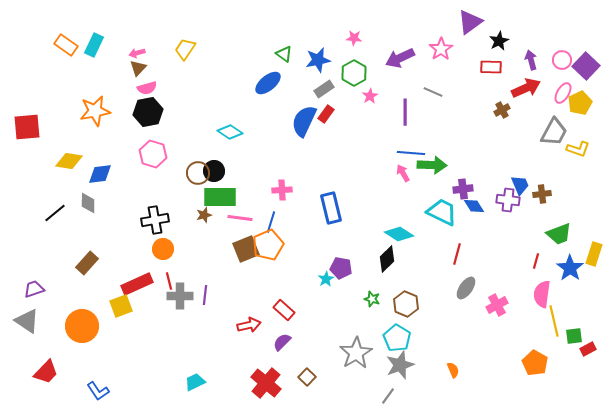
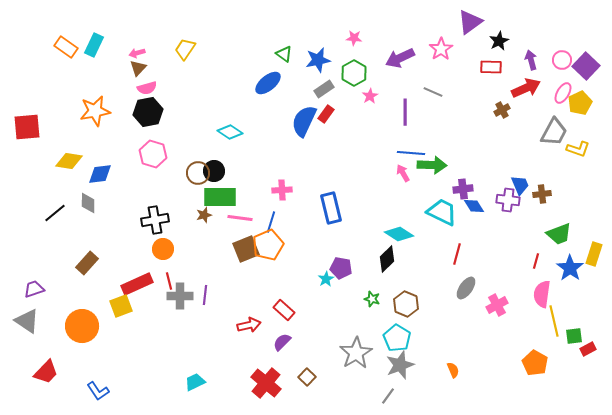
orange rectangle at (66, 45): moved 2 px down
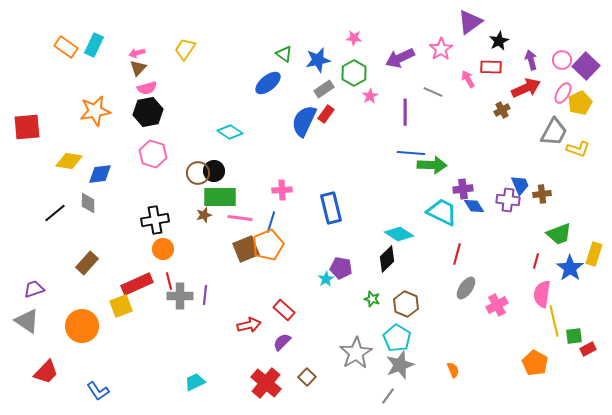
pink arrow at (403, 173): moved 65 px right, 94 px up
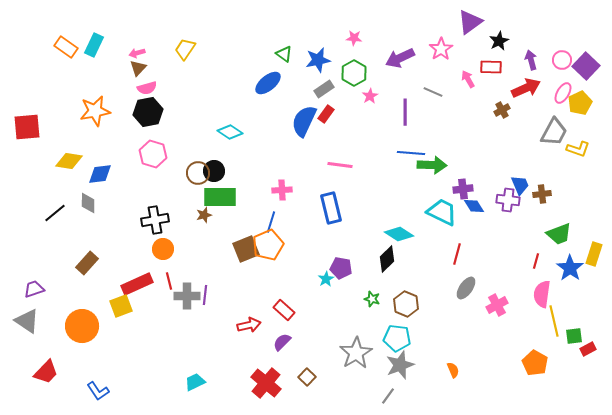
pink line at (240, 218): moved 100 px right, 53 px up
gray cross at (180, 296): moved 7 px right
cyan pentagon at (397, 338): rotated 24 degrees counterclockwise
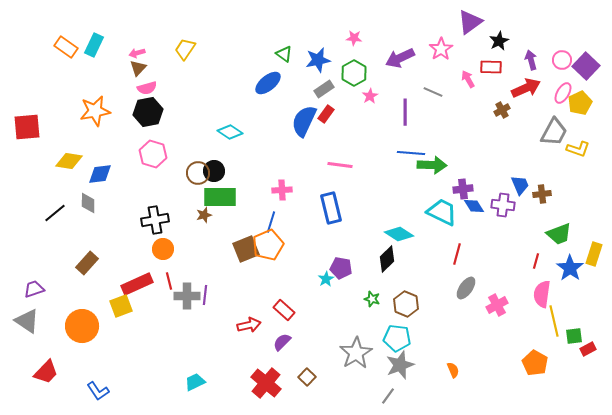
purple cross at (508, 200): moved 5 px left, 5 px down
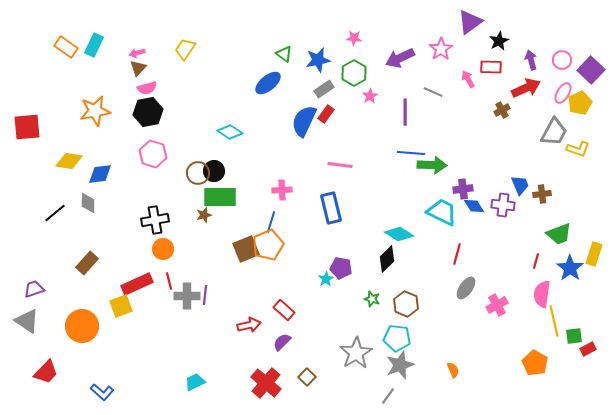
purple square at (586, 66): moved 5 px right, 4 px down
blue L-shape at (98, 391): moved 4 px right, 1 px down; rotated 15 degrees counterclockwise
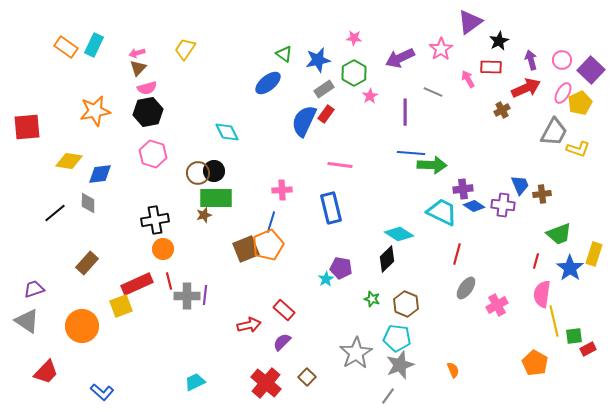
cyan diamond at (230, 132): moved 3 px left; rotated 30 degrees clockwise
green rectangle at (220, 197): moved 4 px left, 1 px down
blue diamond at (474, 206): rotated 25 degrees counterclockwise
